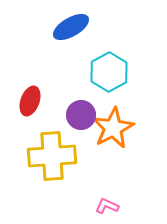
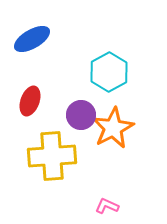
blue ellipse: moved 39 px left, 12 px down
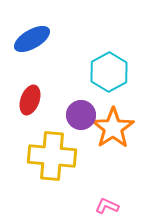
red ellipse: moved 1 px up
orange star: rotated 6 degrees counterclockwise
yellow cross: rotated 9 degrees clockwise
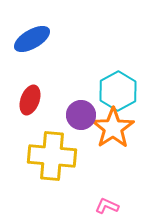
cyan hexagon: moved 9 px right, 19 px down
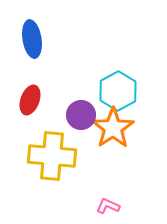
blue ellipse: rotated 69 degrees counterclockwise
pink L-shape: moved 1 px right
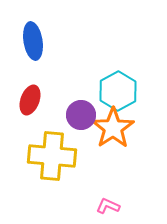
blue ellipse: moved 1 px right, 2 px down
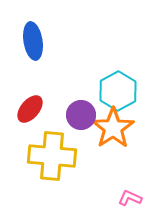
red ellipse: moved 9 px down; rotated 20 degrees clockwise
pink L-shape: moved 22 px right, 8 px up
